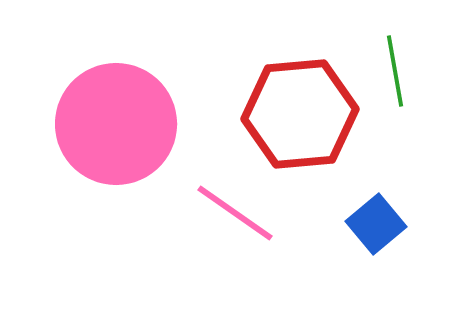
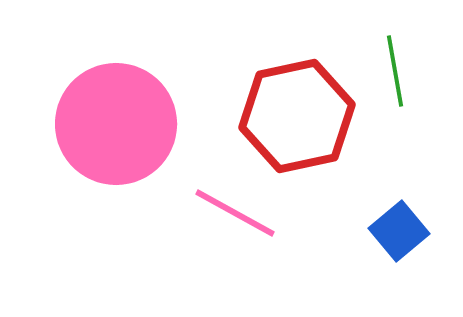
red hexagon: moved 3 px left, 2 px down; rotated 7 degrees counterclockwise
pink line: rotated 6 degrees counterclockwise
blue square: moved 23 px right, 7 px down
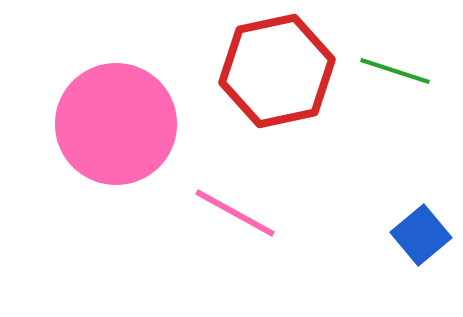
green line: rotated 62 degrees counterclockwise
red hexagon: moved 20 px left, 45 px up
blue square: moved 22 px right, 4 px down
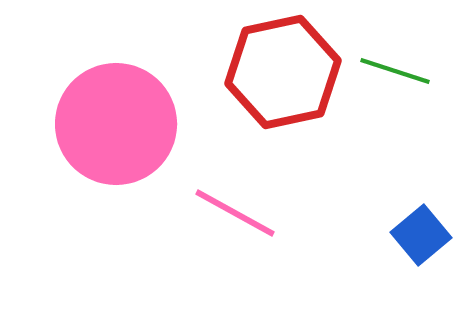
red hexagon: moved 6 px right, 1 px down
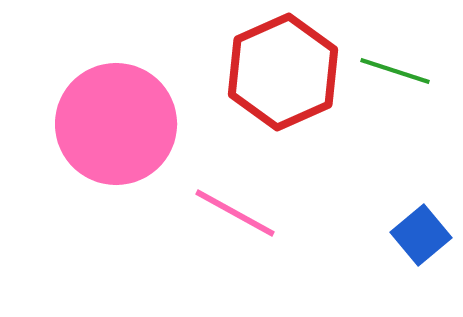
red hexagon: rotated 12 degrees counterclockwise
